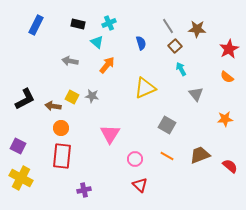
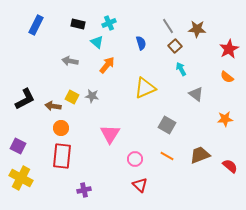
gray triangle: rotated 14 degrees counterclockwise
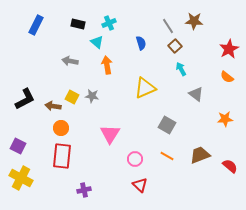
brown star: moved 3 px left, 8 px up
orange arrow: rotated 48 degrees counterclockwise
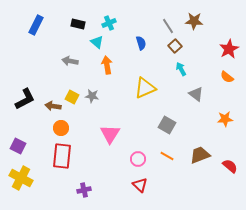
pink circle: moved 3 px right
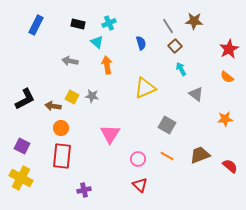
purple square: moved 4 px right
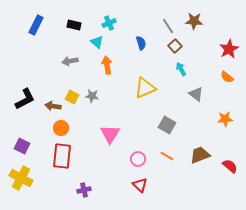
black rectangle: moved 4 px left, 1 px down
gray arrow: rotated 21 degrees counterclockwise
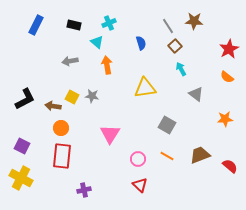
yellow triangle: rotated 15 degrees clockwise
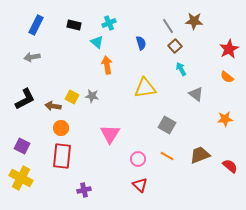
gray arrow: moved 38 px left, 4 px up
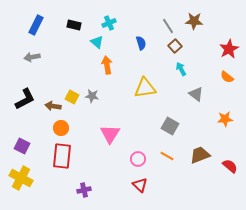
gray square: moved 3 px right, 1 px down
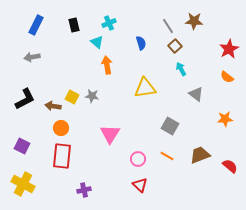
black rectangle: rotated 64 degrees clockwise
yellow cross: moved 2 px right, 6 px down
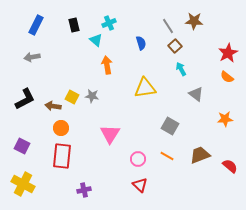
cyan triangle: moved 1 px left, 2 px up
red star: moved 1 px left, 4 px down
